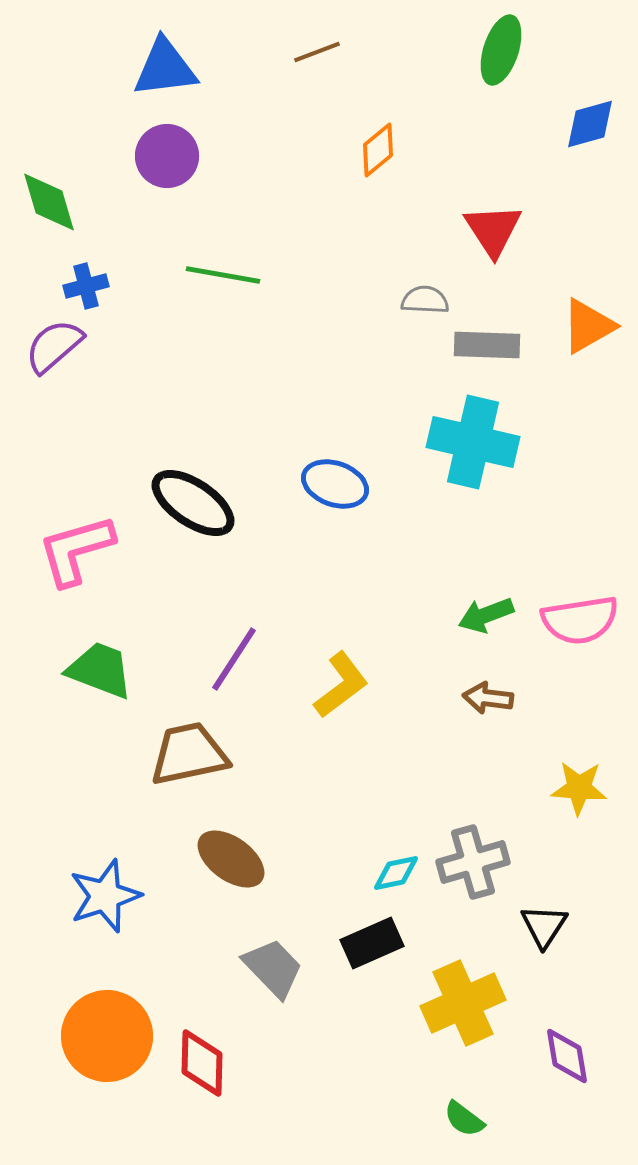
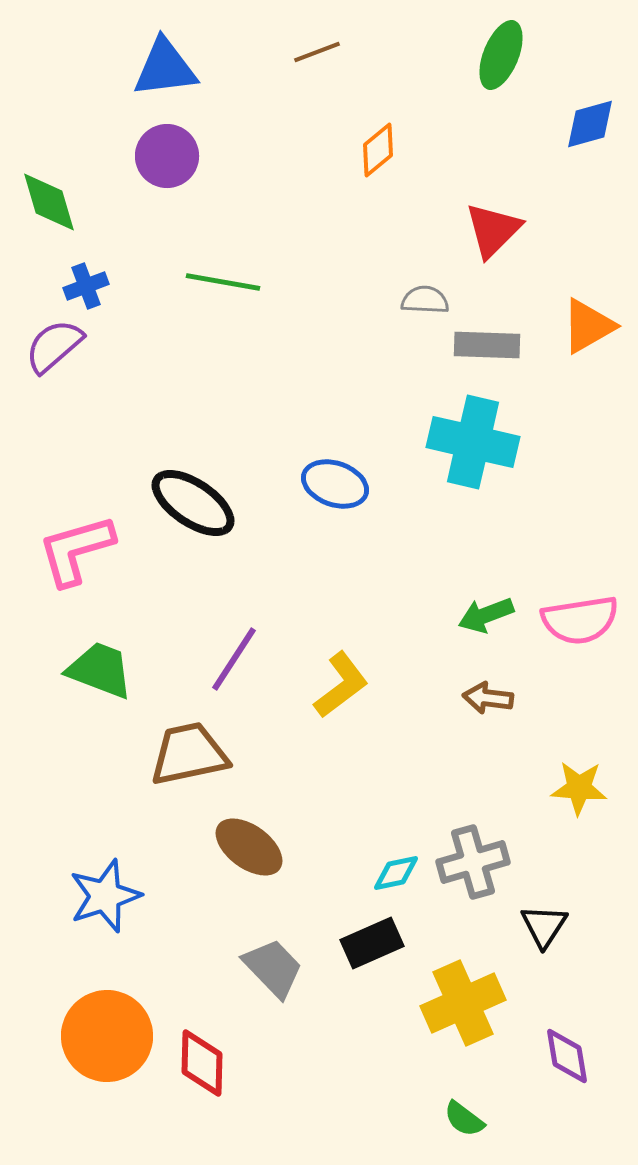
green ellipse: moved 5 px down; rotated 4 degrees clockwise
red triangle: rotated 18 degrees clockwise
green line: moved 7 px down
blue cross: rotated 6 degrees counterclockwise
brown ellipse: moved 18 px right, 12 px up
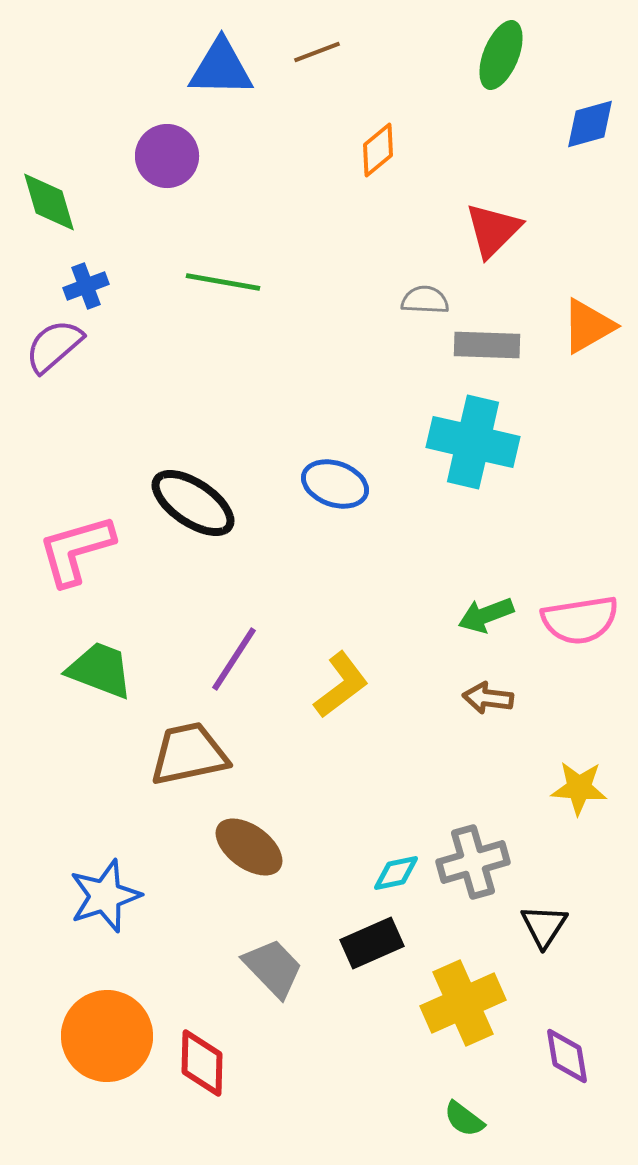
blue triangle: moved 56 px right; rotated 8 degrees clockwise
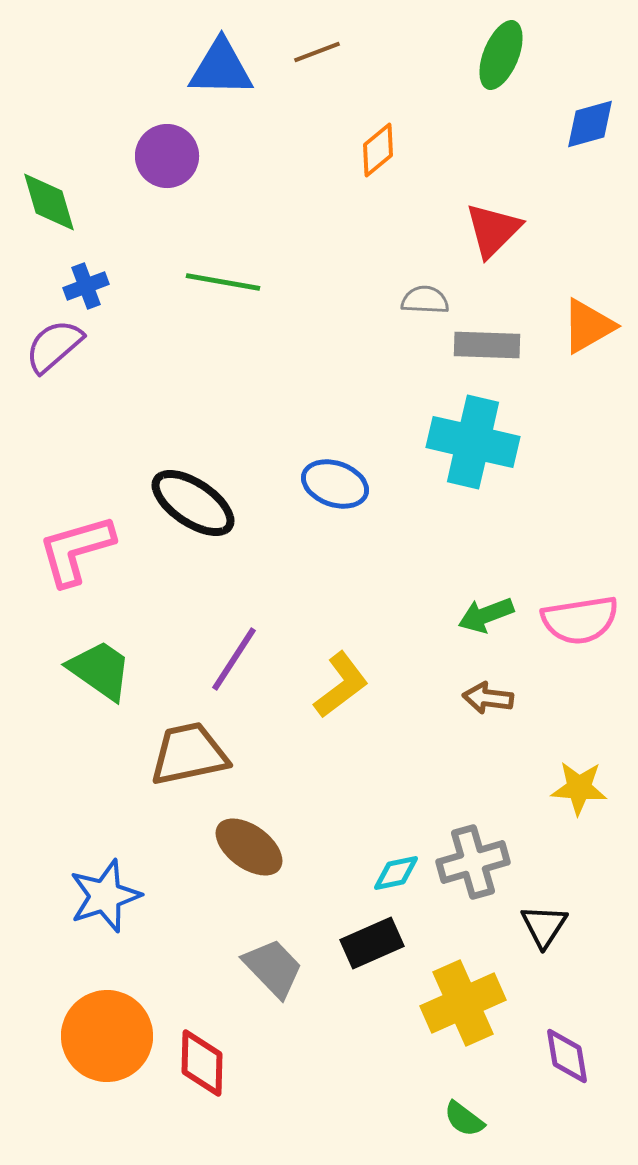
green trapezoid: rotated 14 degrees clockwise
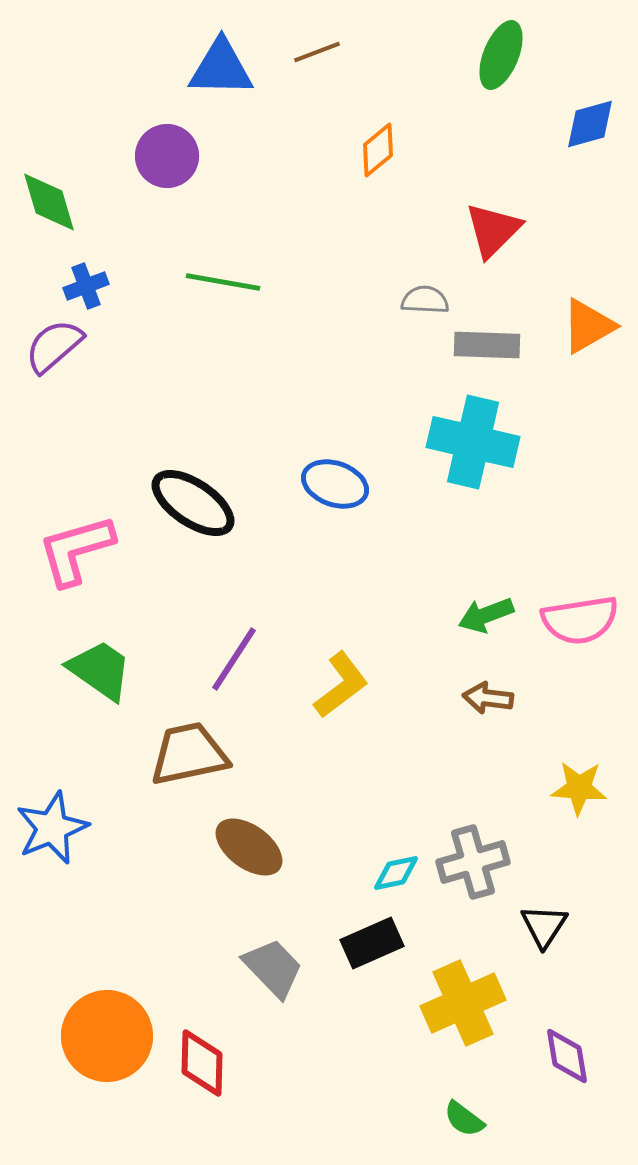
blue star: moved 53 px left, 68 px up; rotated 4 degrees counterclockwise
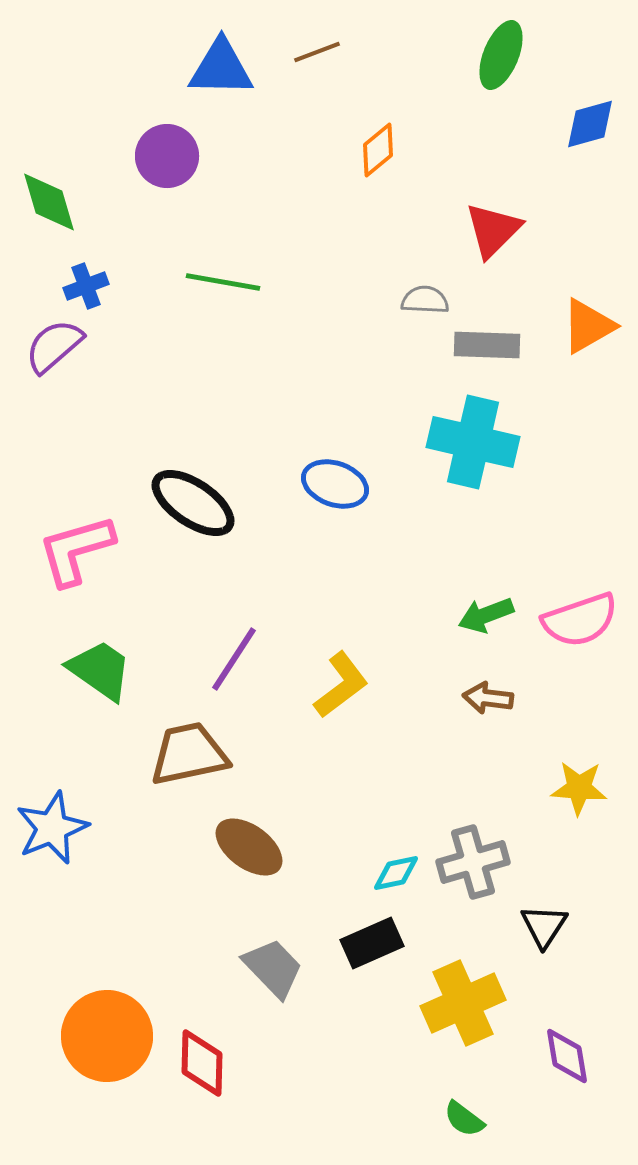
pink semicircle: rotated 10 degrees counterclockwise
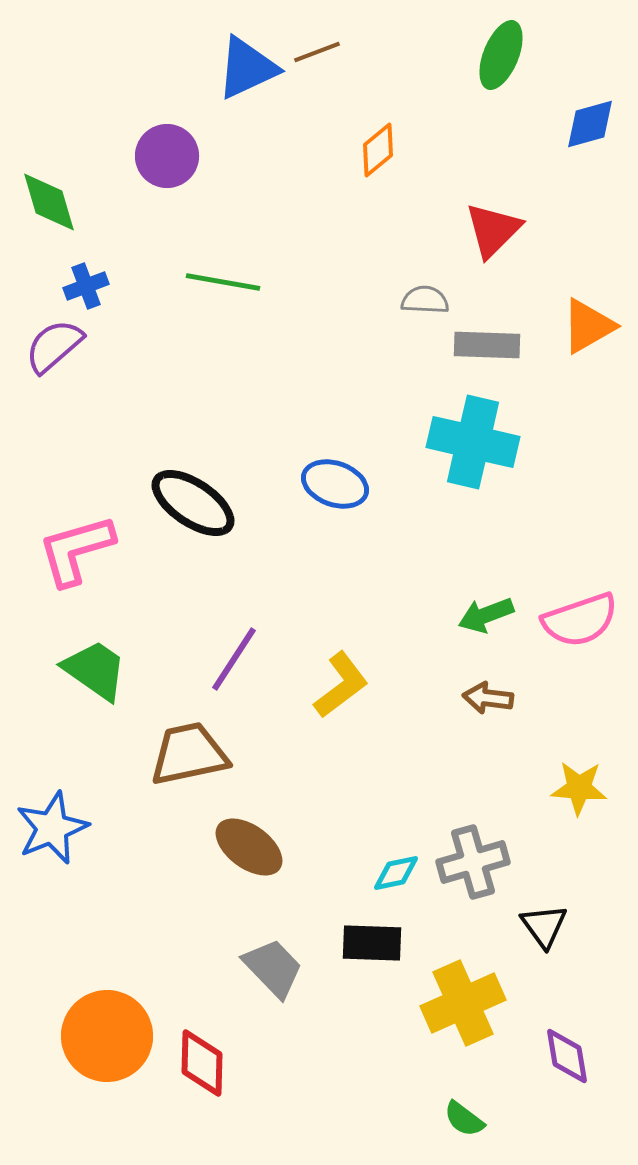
blue triangle: moved 26 px right; rotated 26 degrees counterclockwise
green trapezoid: moved 5 px left
black triangle: rotated 9 degrees counterclockwise
black rectangle: rotated 26 degrees clockwise
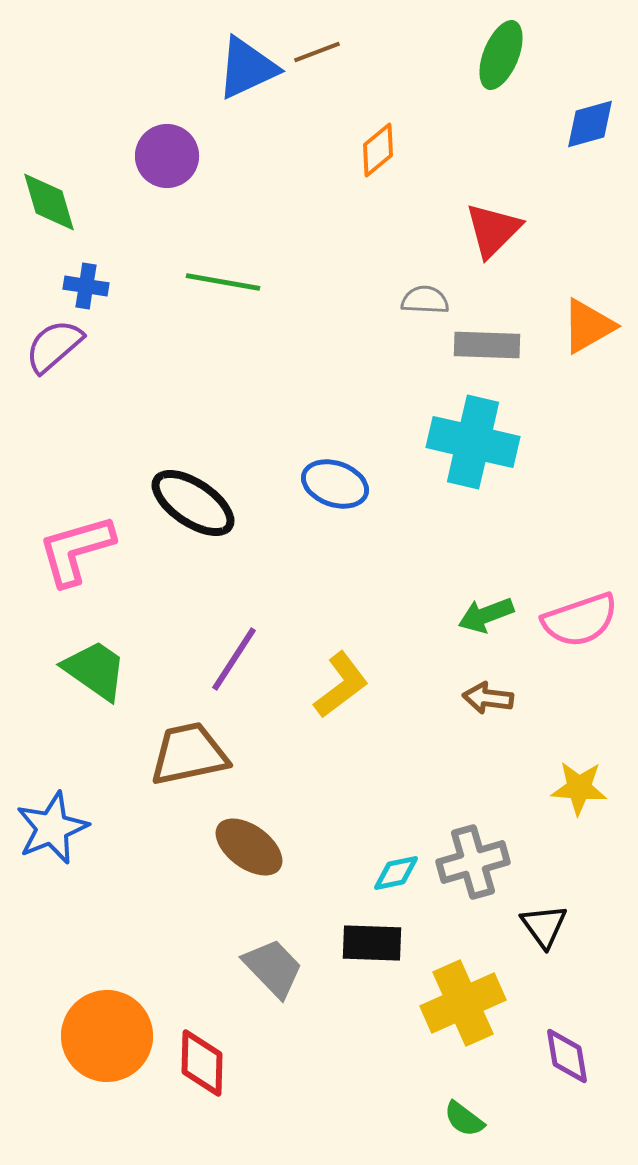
blue cross: rotated 30 degrees clockwise
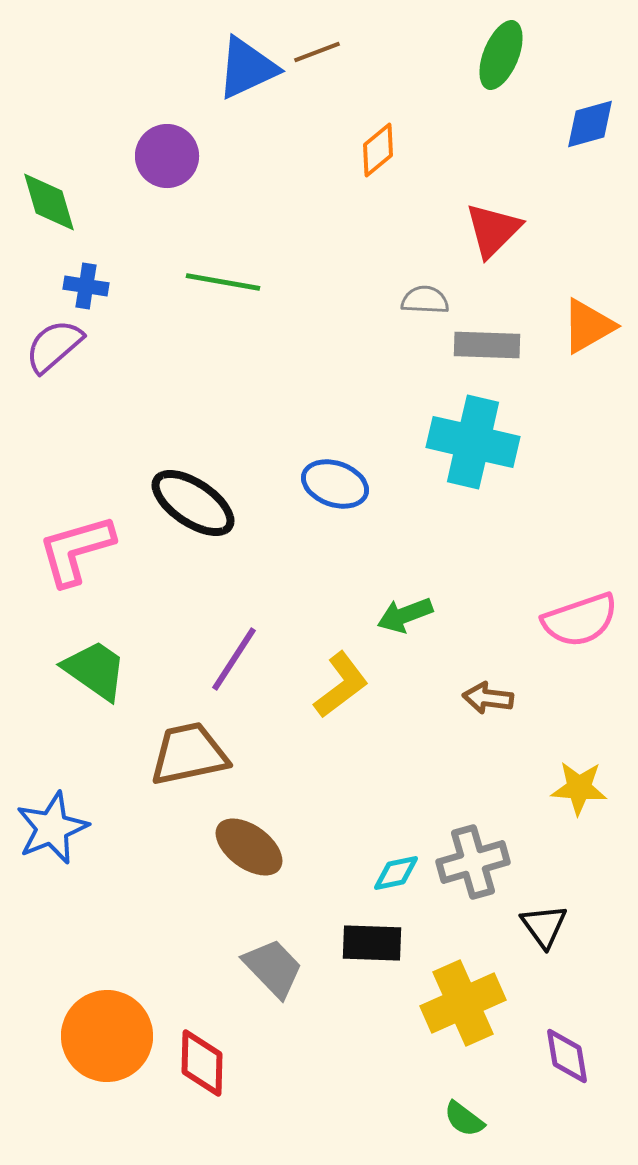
green arrow: moved 81 px left
